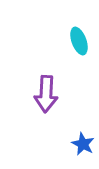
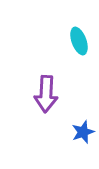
blue star: moved 12 px up; rotated 25 degrees clockwise
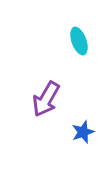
purple arrow: moved 5 px down; rotated 27 degrees clockwise
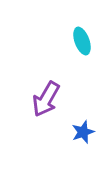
cyan ellipse: moved 3 px right
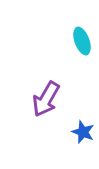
blue star: rotated 30 degrees counterclockwise
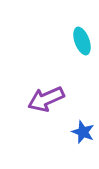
purple arrow: rotated 36 degrees clockwise
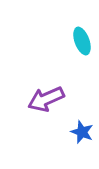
blue star: moved 1 px left
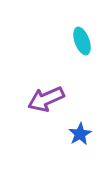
blue star: moved 2 px left, 2 px down; rotated 20 degrees clockwise
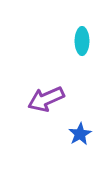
cyan ellipse: rotated 20 degrees clockwise
